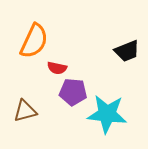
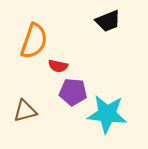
orange semicircle: rotated 6 degrees counterclockwise
black trapezoid: moved 19 px left, 30 px up
red semicircle: moved 1 px right, 2 px up
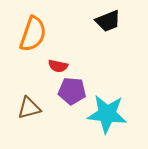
orange semicircle: moved 1 px left, 7 px up
purple pentagon: moved 1 px left, 1 px up
brown triangle: moved 4 px right, 3 px up
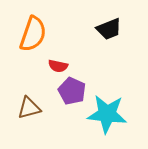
black trapezoid: moved 1 px right, 8 px down
purple pentagon: rotated 20 degrees clockwise
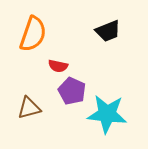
black trapezoid: moved 1 px left, 2 px down
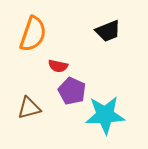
cyan star: moved 2 px left, 1 px down; rotated 9 degrees counterclockwise
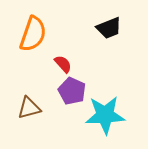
black trapezoid: moved 1 px right, 3 px up
red semicircle: moved 5 px right, 2 px up; rotated 144 degrees counterclockwise
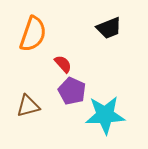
brown triangle: moved 1 px left, 2 px up
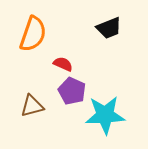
red semicircle: rotated 24 degrees counterclockwise
brown triangle: moved 4 px right
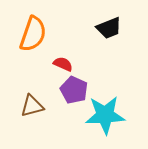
purple pentagon: moved 2 px right, 1 px up
